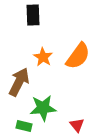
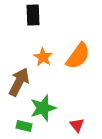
green star: rotated 12 degrees counterclockwise
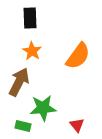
black rectangle: moved 3 px left, 3 px down
orange star: moved 11 px left, 6 px up
green star: rotated 12 degrees clockwise
green rectangle: moved 1 px left
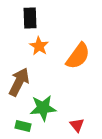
orange star: moved 7 px right, 5 px up
